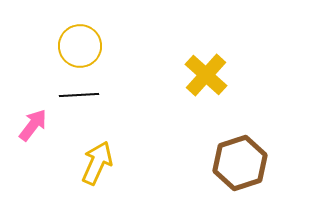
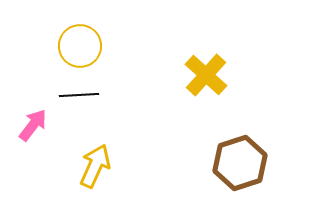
yellow arrow: moved 2 px left, 3 px down
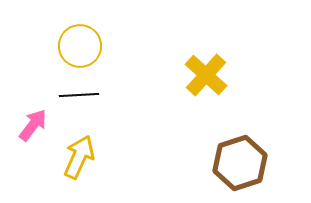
yellow arrow: moved 16 px left, 9 px up
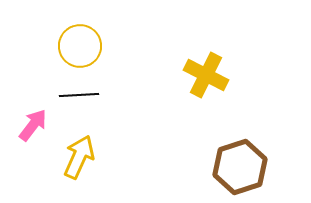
yellow cross: rotated 15 degrees counterclockwise
brown hexagon: moved 4 px down
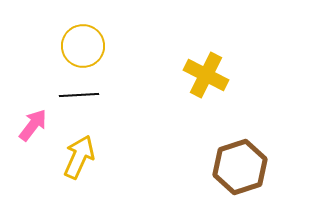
yellow circle: moved 3 px right
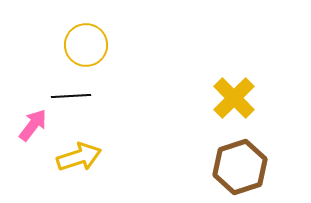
yellow circle: moved 3 px right, 1 px up
yellow cross: moved 28 px right, 23 px down; rotated 18 degrees clockwise
black line: moved 8 px left, 1 px down
yellow arrow: rotated 48 degrees clockwise
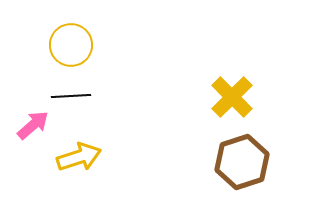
yellow circle: moved 15 px left
yellow cross: moved 2 px left, 1 px up
pink arrow: rotated 12 degrees clockwise
brown hexagon: moved 2 px right, 5 px up
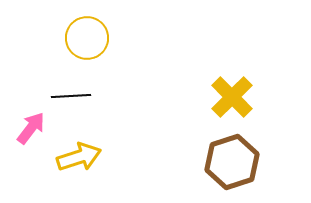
yellow circle: moved 16 px right, 7 px up
pink arrow: moved 2 px left, 3 px down; rotated 12 degrees counterclockwise
brown hexagon: moved 10 px left
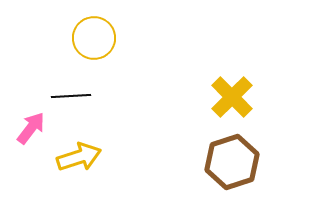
yellow circle: moved 7 px right
